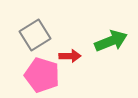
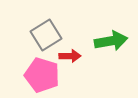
gray square: moved 11 px right
green arrow: rotated 12 degrees clockwise
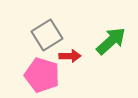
gray square: moved 1 px right
green arrow: rotated 32 degrees counterclockwise
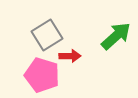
green arrow: moved 5 px right, 5 px up
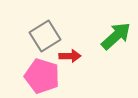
gray square: moved 2 px left, 1 px down
pink pentagon: moved 1 px down
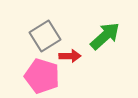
green arrow: moved 11 px left
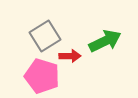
green arrow: moved 5 px down; rotated 16 degrees clockwise
